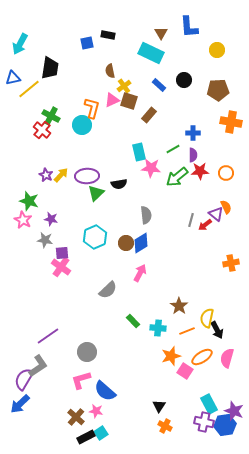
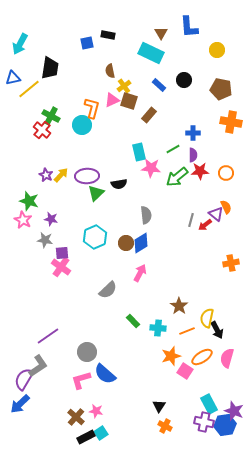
brown pentagon at (218, 90): moved 3 px right, 1 px up; rotated 15 degrees clockwise
blue semicircle at (105, 391): moved 17 px up
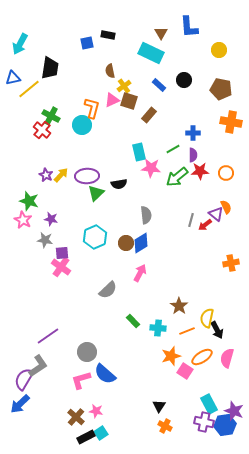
yellow circle at (217, 50): moved 2 px right
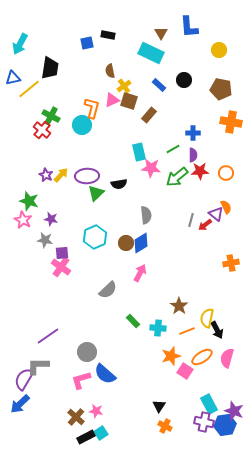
gray L-shape at (38, 366): rotated 145 degrees counterclockwise
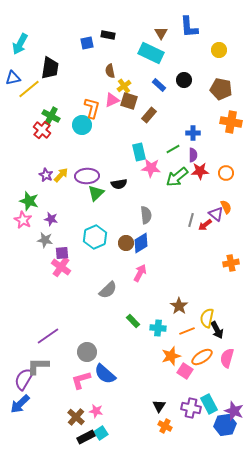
purple cross at (204, 422): moved 13 px left, 14 px up
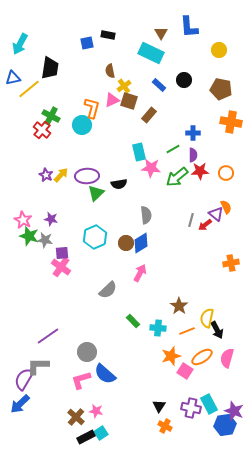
green star at (29, 201): moved 35 px down
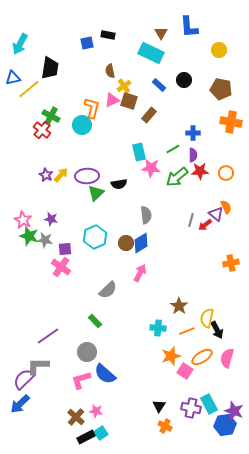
purple square at (62, 253): moved 3 px right, 4 px up
green rectangle at (133, 321): moved 38 px left
purple semicircle at (24, 379): rotated 15 degrees clockwise
